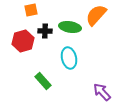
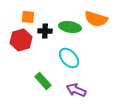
orange square: moved 3 px left, 7 px down; rotated 16 degrees clockwise
orange semicircle: moved 4 px down; rotated 115 degrees counterclockwise
red hexagon: moved 2 px left, 1 px up
cyan ellipse: rotated 30 degrees counterclockwise
purple arrow: moved 26 px left, 2 px up; rotated 24 degrees counterclockwise
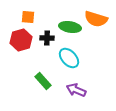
black cross: moved 2 px right, 7 px down
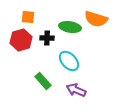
cyan ellipse: moved 3 px down
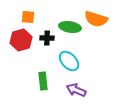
green rectangle: rotated 36 degrees clockwise
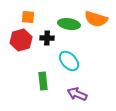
green ellipse: moved 1 px left, 3 px up
purple arrow: moved 1 px right, 4 px down
